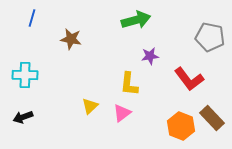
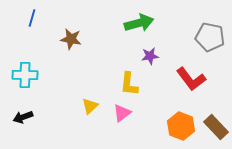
green arrow: moved 3 px right, 3 px down
red L-shape: moved 2 px right
brown rectangle: moved 4 px right, 9 px down
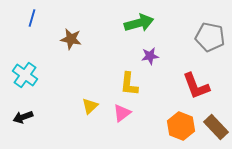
cyan cross: rotated 35 degrees clockwise
red L-shape: moved 5 px right, 7 px down; rotated 16 degrees clockwise
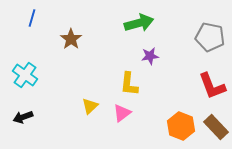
brown star: rotated 25 degrees clockwise
red L-shape: moved 16 px right
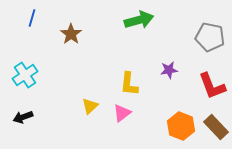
green arrow: moved 3 px up
brown star: moved 5 px up
purple star: moved 19 px right, 14 px down
cyan cross: rotated 20 degrees clockwise
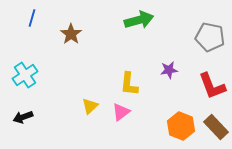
pink triangle: moved 1 px left, 1 px up
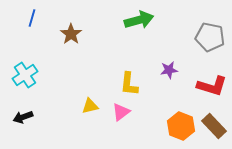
red L-shape: rotated 52 degrees counterclockwise
yellow triangle: rotated 30 degrees clockwise
brown rectangle: moved 2 px left, 1 px up
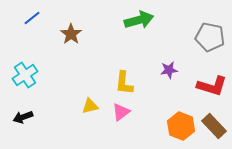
blue line: rotated 36 degrees clockwise
yellow L-shape: moved 5 px left, 1 px up
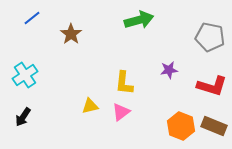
black arrow: rotated 36 degrees counterclockwise
brown rectangle: rotated 25 degrees counterclockwise
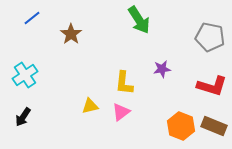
green arrow: rotated 72 degrees clockwise
purple star: moved 7 px left, 1 px up
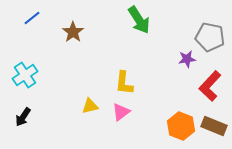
brown star: moved 2 px right, 2 px up
purple star: moved 25 px right, 10 px up
red L-shape: moved 2 px left; rotated 116 degrees clockwise
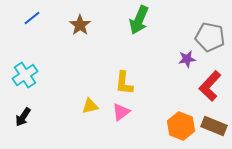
green arrow: rotated 56 degrees clockwise
brown star: moved 7 px right, 7 px up
